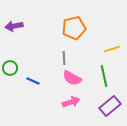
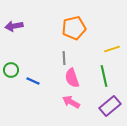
green circle: moved 1 px right, 2 px down
pink semicircle: rotated 42 degrees clockwise
pink arrow: rotated 132 degrees counterclockwise
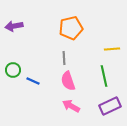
orange pentagon: moved 3 px left
yellow line: rotated 14 degrees clockwise
green circle: moved 2 px right
pink semicircle: moved 4 px left, 3 px down
pink arrow: moved 4 px down
purple rectangle: rotated 15 degrees clockwise
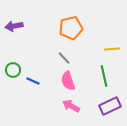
gray line: rotated 40 degrees counterclockwise
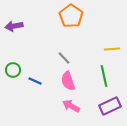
orange pentagon: moved 12 px up; rotated 25 degrees counterclockwise
blue line: moved 2 px right
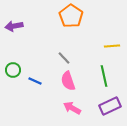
yellow line: moved 3 px up
pink arrow: moved 1 px right, 2 px down
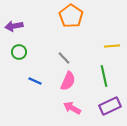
green circle: moved 6 px right, 18 px up
pink semicircle: rotated 138 degrees counterclockwise
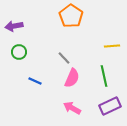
pink semicircle: moved 4 px right, 3 px up
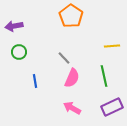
blue line: rotated 56 degrees clockwise
purple rectangle: moved 2 px right, 1 px down
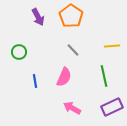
purple arrow: moved 24 px right, 9 px up; rotated 108 degrees counterclockwise
gray line: moved 9 px right, 8 px up
pink semicircle: moved 8 px left, 1 px up
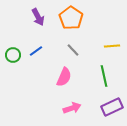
orange pentagon: moved 2 px down
green circle: moved 6 px left, 3 px down
blue line: moved 1 px right, 30 px up; rotated 64 degrees clockwise
pink arrow: rotated 132 degrees clockwise
